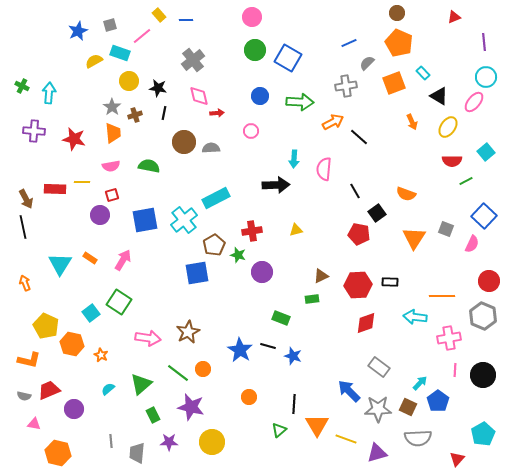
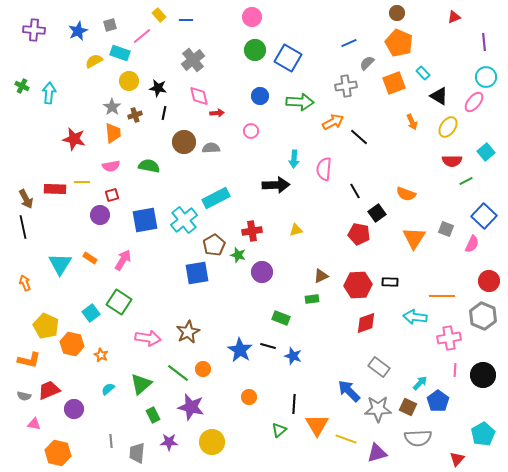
purple cross at (34, 131): moved 101 px up
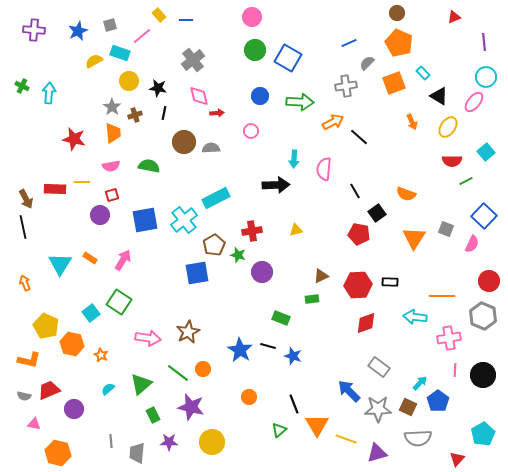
black line at (294, 404): rotated 24 degrees counterclockwise
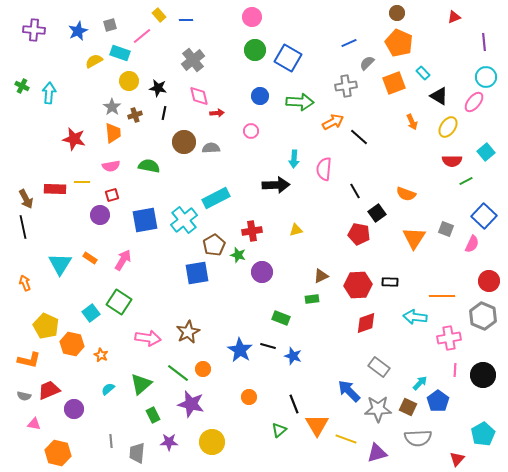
purple star at (191, 407): moved 3 px up
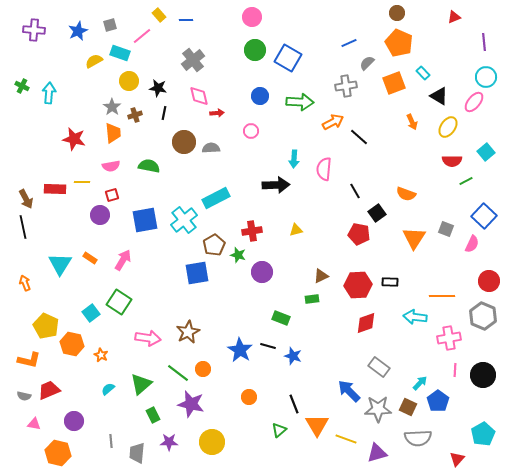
purple circle at (74, 409): moved 12 px down
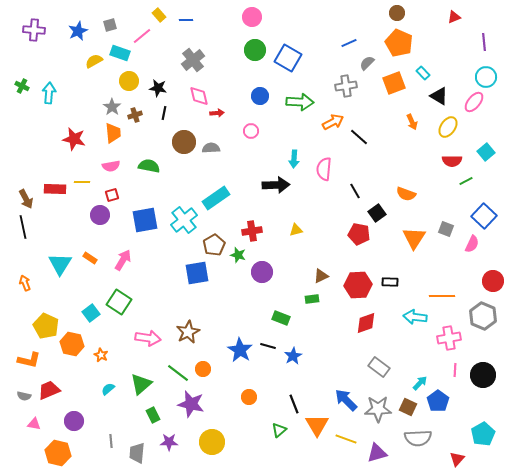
cyan rectangle at (216, 198): rotated 8 degrees counterclockwise
red circle at (489, 281): moved 4 px right
blue star at (293, 356): rotated 24 degrees clockwise
blue arrow at (349, 391): moved 3 px left, 9 px down
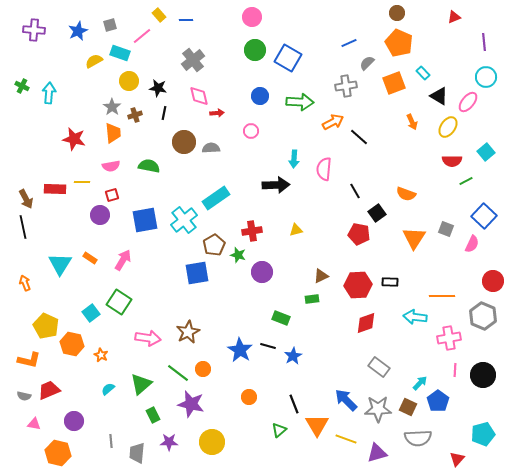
pink ellipse at (474, 102): moved 6 px left
cyan pentagon at (483, 434): rotated 15 degrees clockwise
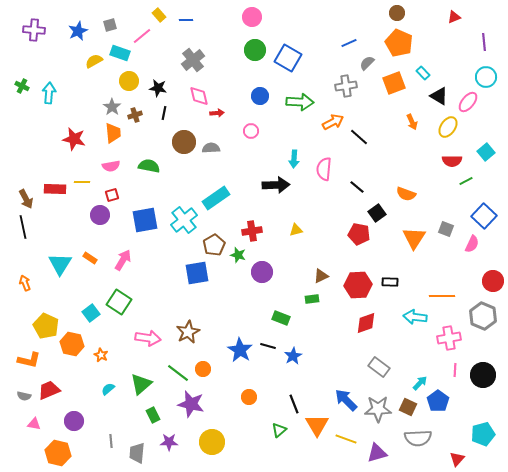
black line at (355, 191): moved 2 px right, 4 px up; rotated 21 degrees counterclockwise
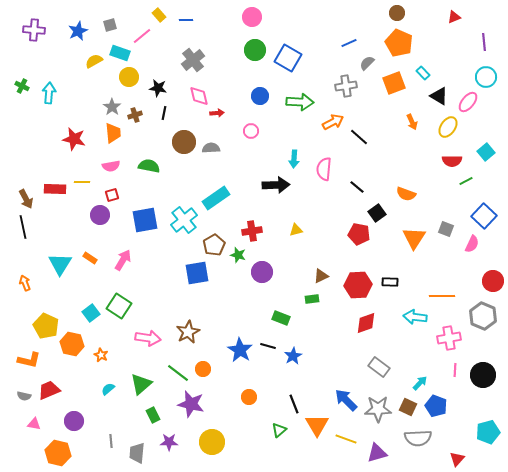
yellow circle at (129, 81): moved 4 px up
green square at (119, 302): moved 4 px down
blue pentagon at (438, 401): moved 2 px left, 5 px down; rotated 15 degrees counterclockwise
cyan pentagon at (483, 434): moved 5 px right, 2 px up
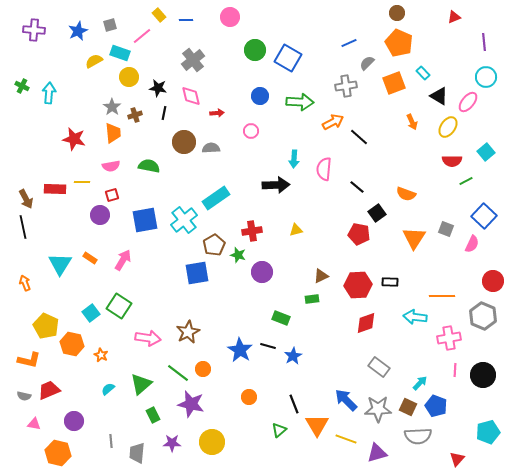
pink circle at (252, 17): moved 22 px left
pink diamond at (199, 96): moved 8 px left
gray semicircle at (418, 438): moved 2 px up
purple star at (169, 442): moved 3 px right, 1 px down
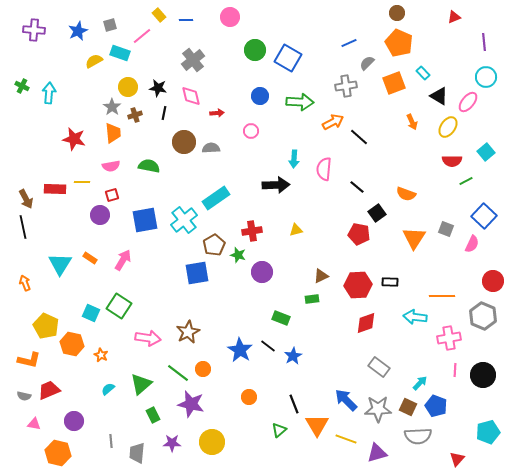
yellow circle at (129, 77): moved 1 px left, 10 px down
cyan square at (91, 313): rotated 30 degrees counterclockwise
black line at (268, 346): rotated 21 degrees clockwise
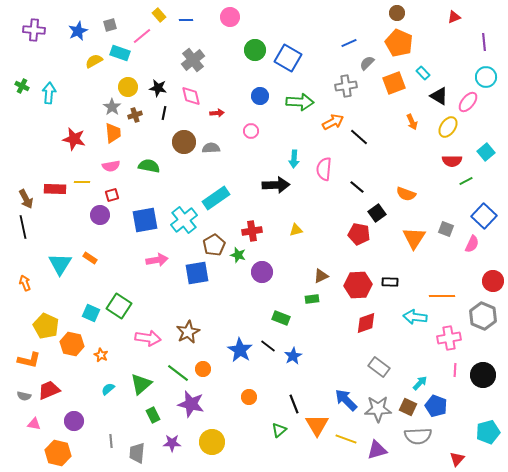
pink arrow at (123, 260): moved 34 px right; rotated 50 degrees clockwise
purple triangle at (377, 453): moved 3 px up
